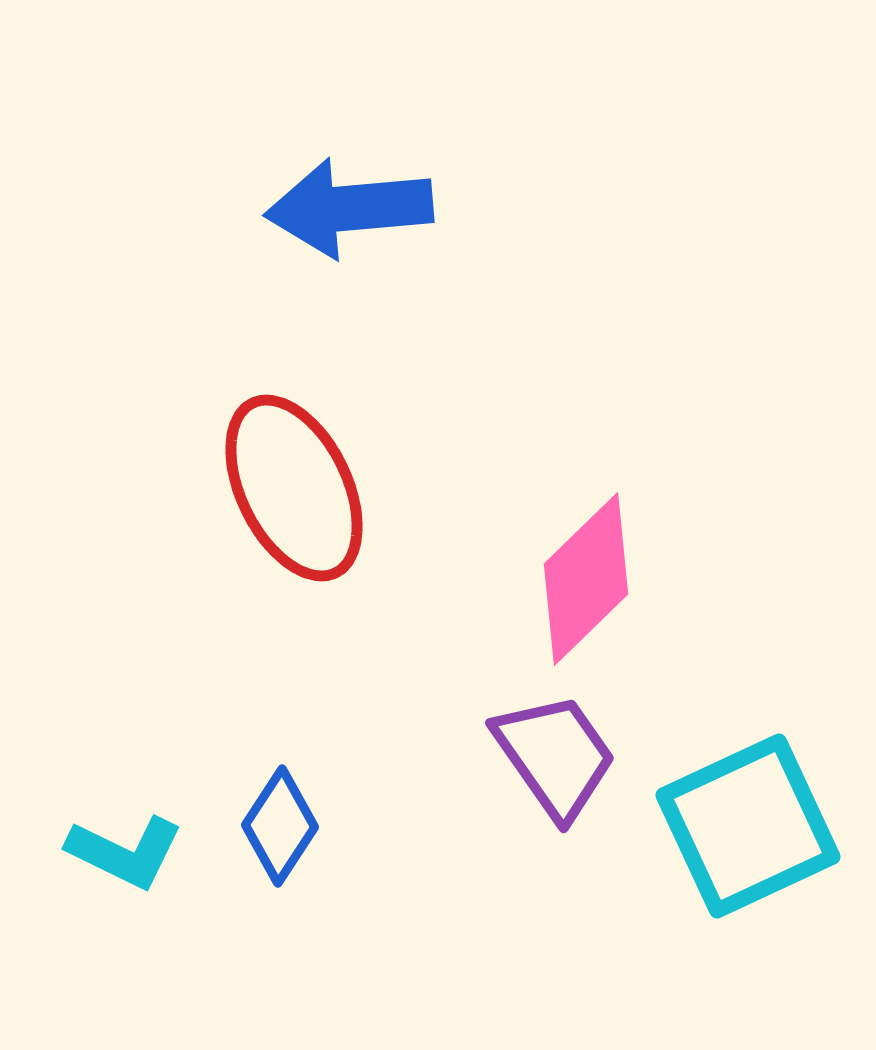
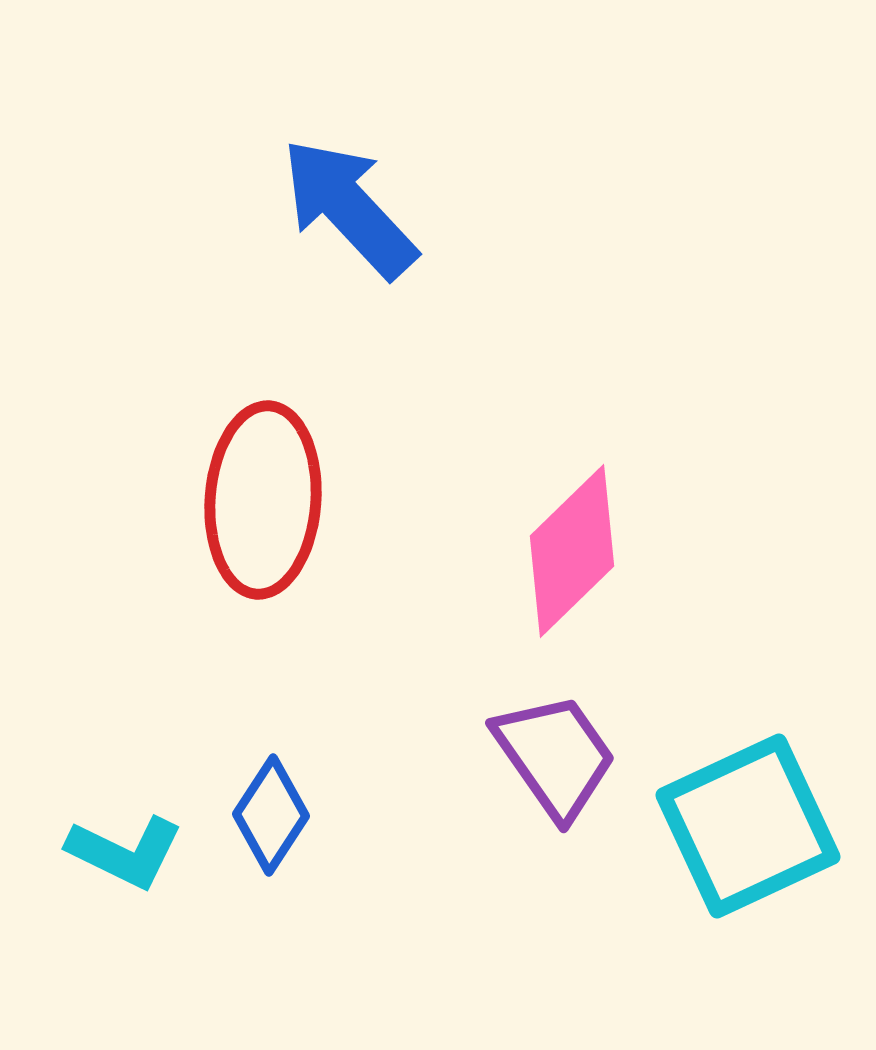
blue arrow: rotated 52 degrees clockwise
red ellipse: moved 31 px left, 12 px down; rotated 30 degrees clockwise
pink diamond: moved 14 px left, 28 px up
blue diamond: moved 9 px left, 11 px up
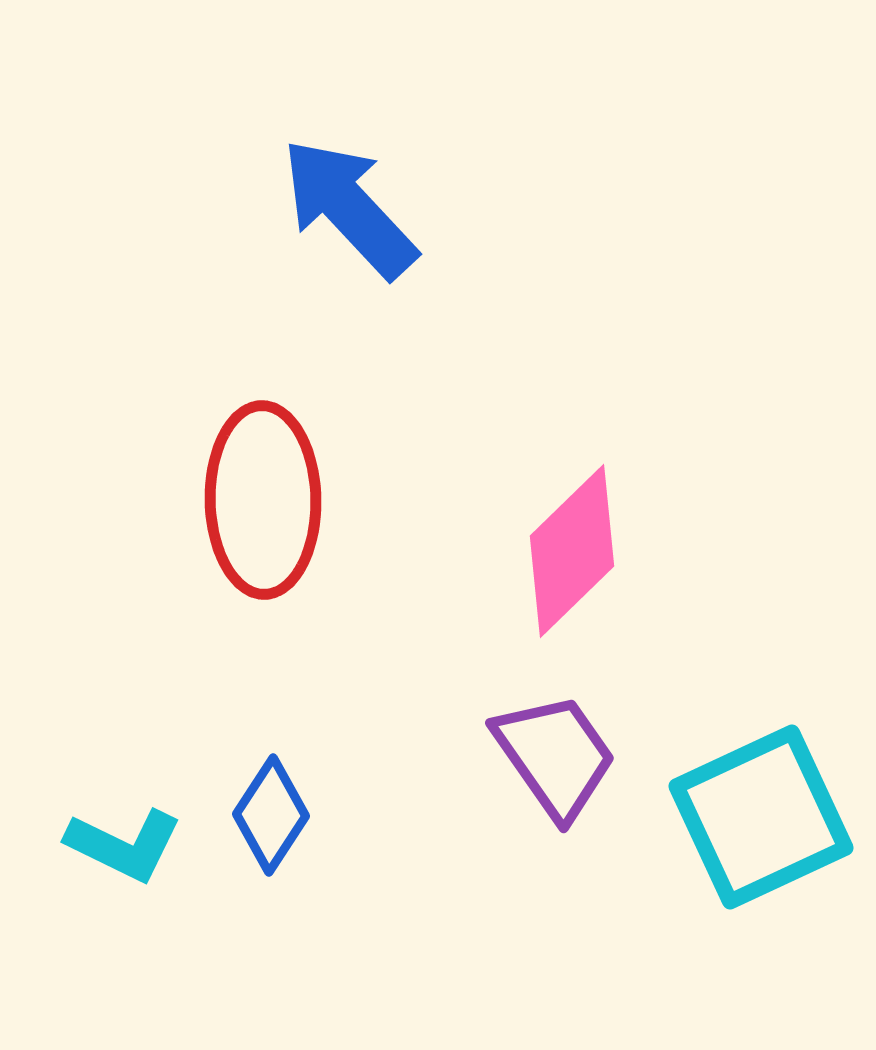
red ellipse: rotated 5 degrees counterclockwise
cyan square: moved 13 px right, 9 px up
cyan L-shape: moved 1 px left, 7 px up
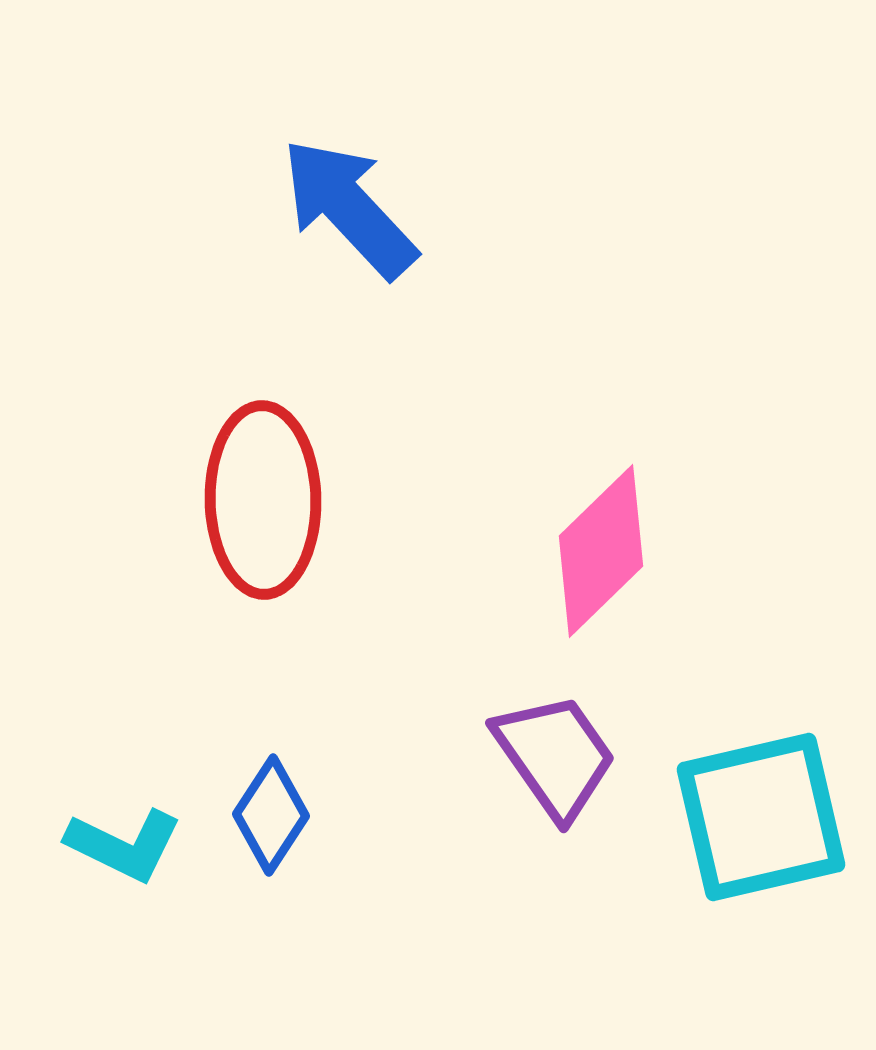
pink diamond: moved 29 px right
cyan square: rotated 12 degrees clockwise
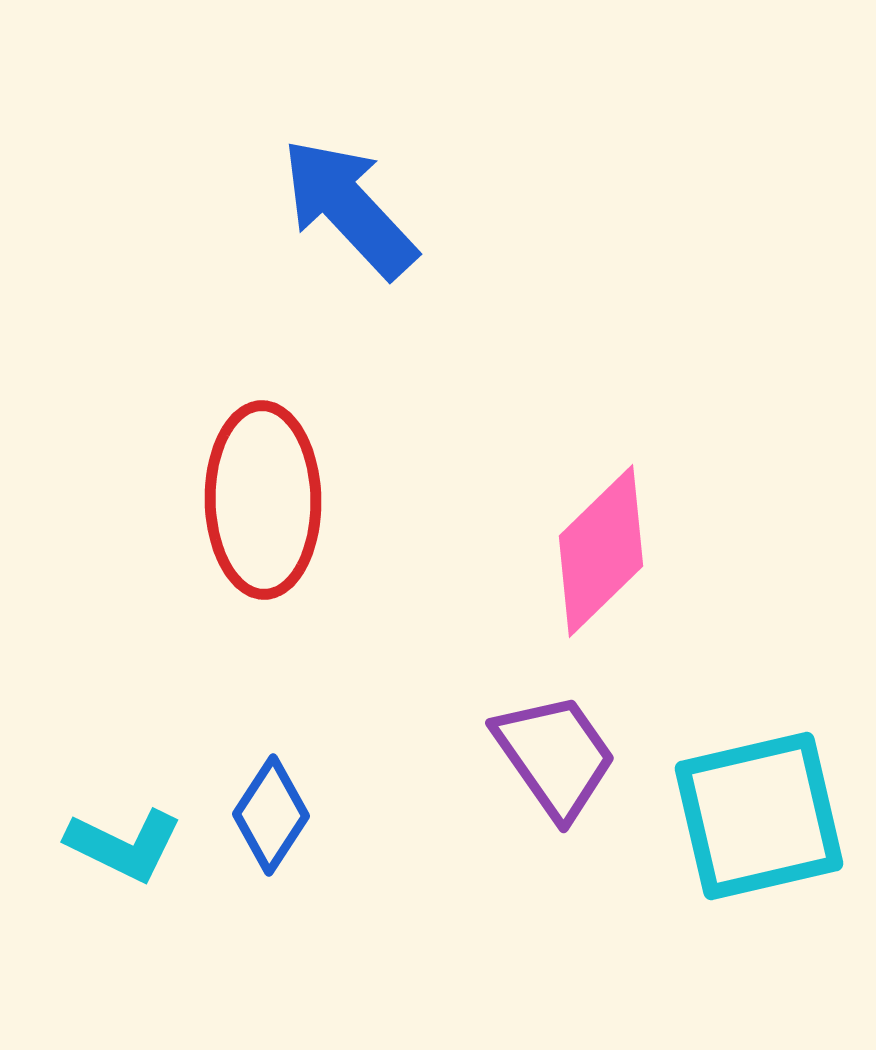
cyan square: moved 2 px left, 1 px up
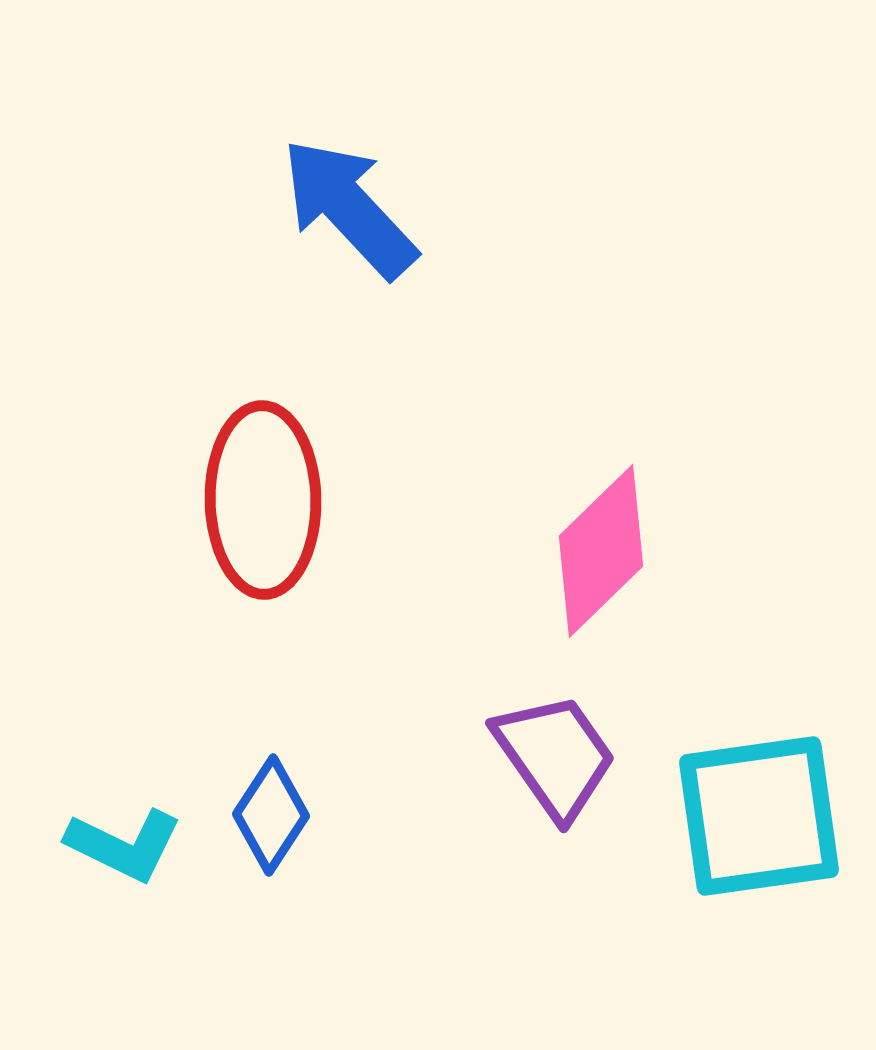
cyan square: rotated 5 degrees clockwise
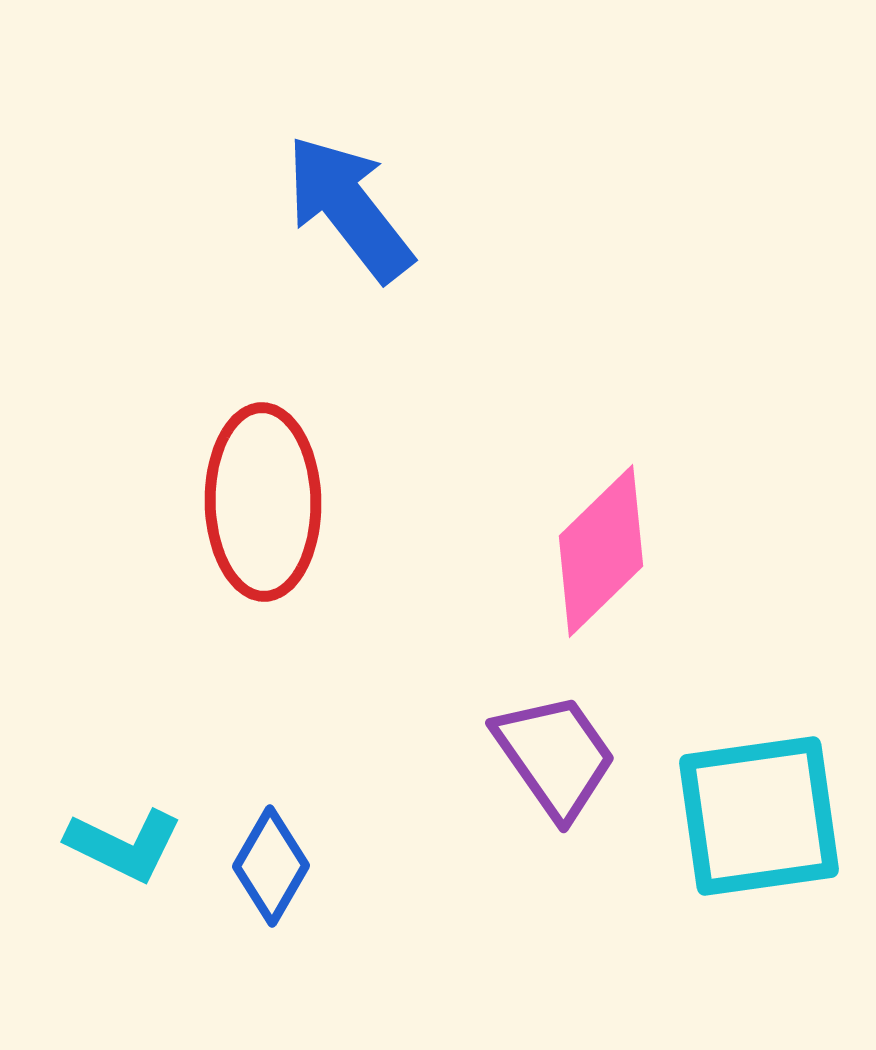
blue arrow: rotated 5 degrees clockwise
red ellipse: moved 2 px down
blue diamond: moved 51 px down; rotated 3 degrees counterclockwise
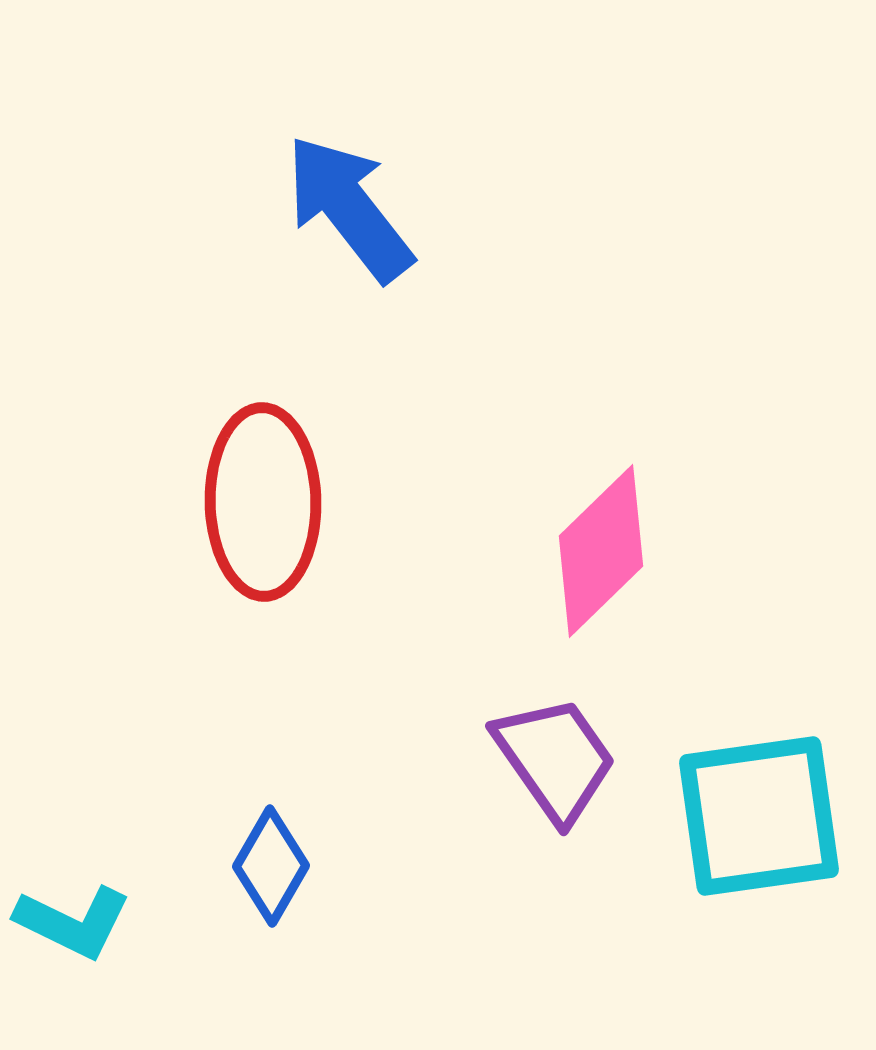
purple trapezoid: moved 3 px down
cyan L-shape: moved 51 px left, 77 px down
